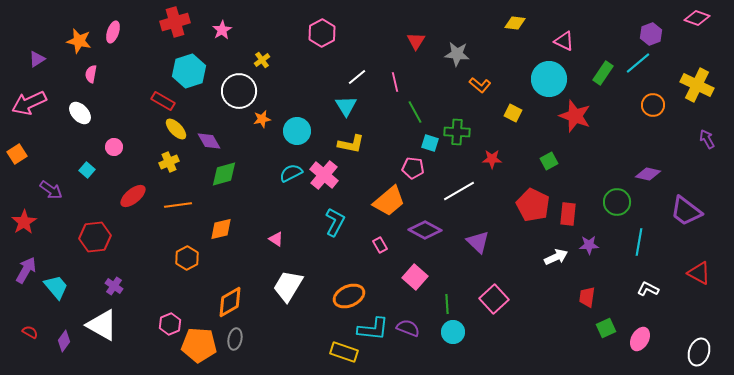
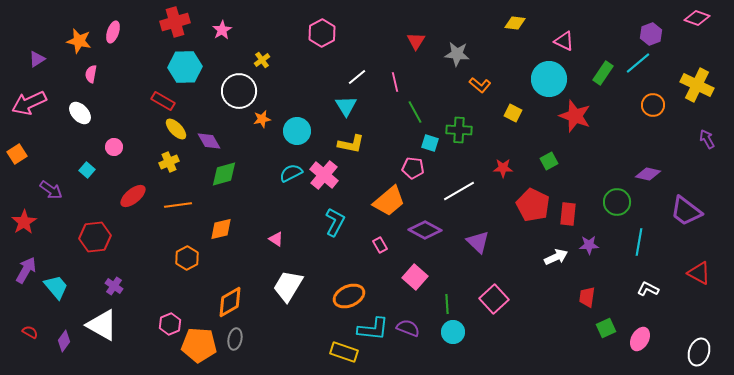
cyan hexagon at (189, 71): moved 4 px left, 4 px up; rotated 16 degrees clockwise
green cross at (457, 132): moved 2 px right, 2 px up
red star at (492, 159): moved 11 px right, 9 px down
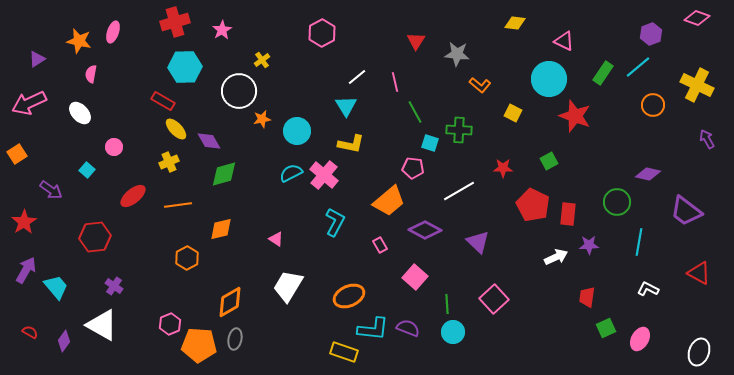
cyan line at (638, 63): moved 4 px down
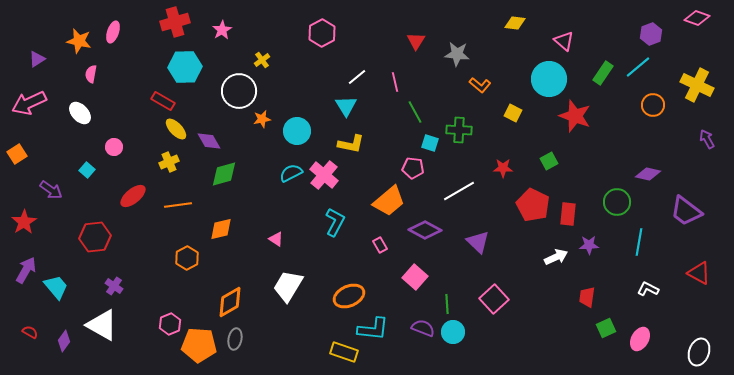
pink triangle at (564, 41): rotated 15 degrees clockwise
purple semicircle at (408, 328): moved 15 px right
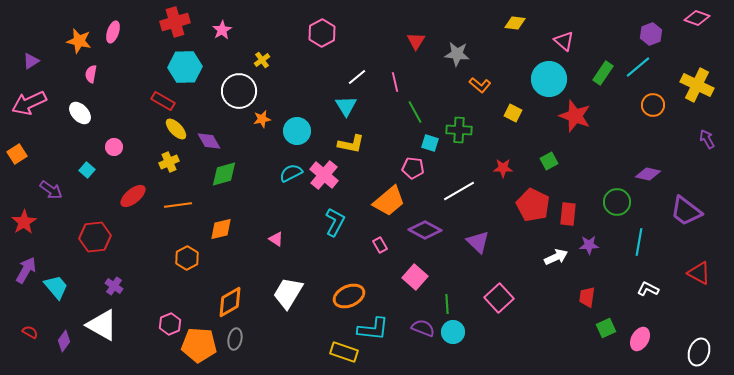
purple triangle at (37, 59): moved 6 px left, 2 px down
white trapezoid at (288, 286): moved 7 px down
pink square at (494, 299): moved 5 px right, 1 px up
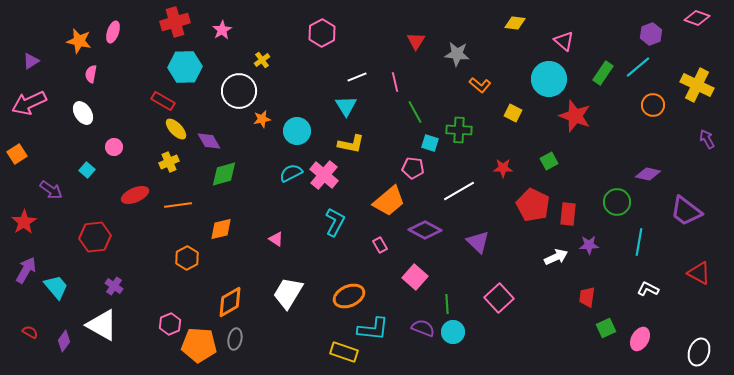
white line at (357, 77): rotated 18 degrees clockwise
white ellipse at (80, 113): moved 3 px right; rotated 10 degrees clockwise
red ellipse at (133, 196): moved 2 px right, 1 px up; rotated 16 degrees clockwise
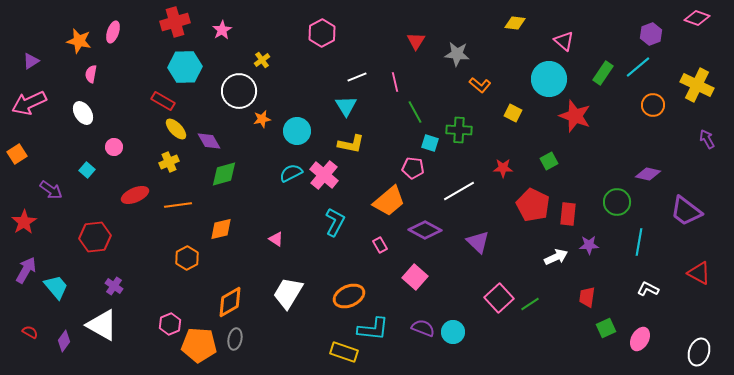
green line at (447, 304): moved 83 px right; rotated 60 degrees clockwise
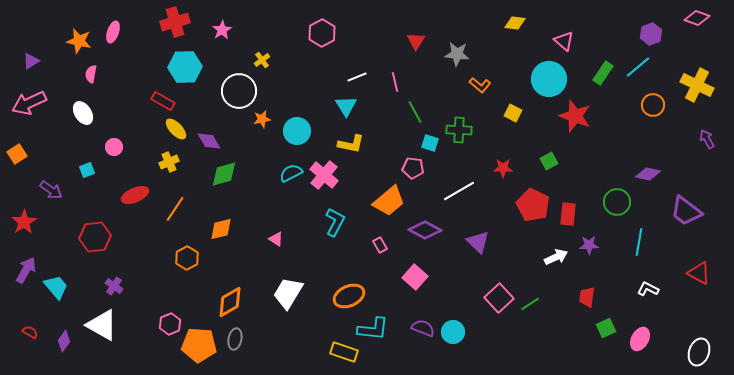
cyan square at (87, 170): rotated 28 degrees clockwise
orange line at (178, 205): moved 3 px left, 4 px down; rotated 48 degrees counterclockwise
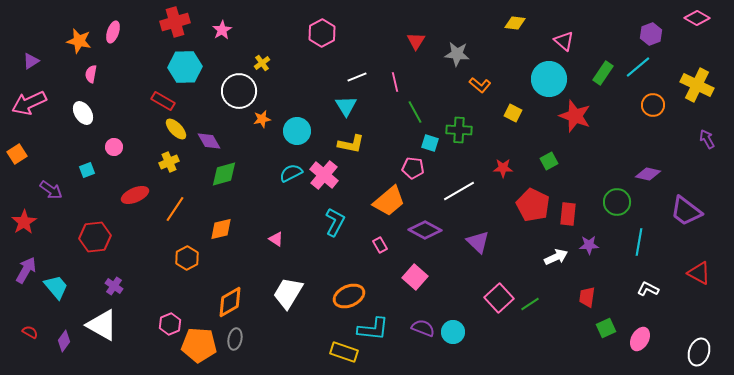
pink diamond at (697, 18): rotated 10 degrees clockwise
yellow cross at (262, 60): moved 3 px down
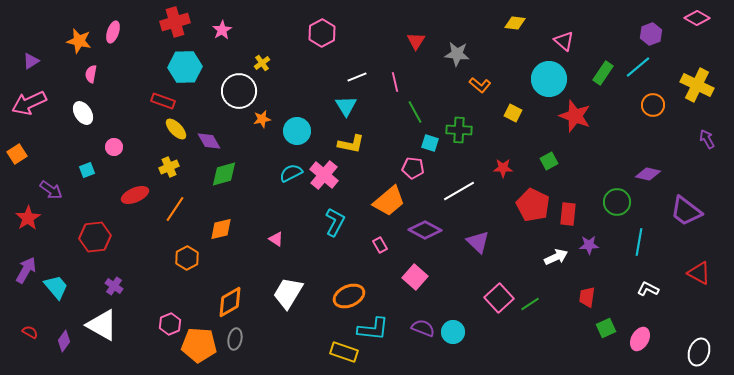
red rectangle at (163, 101): rotated 10 degrees counterclockwise
yellow cross at (169, 162): moved 5 px down
red star at (24, 222): moved 4 px right, 4 px up
